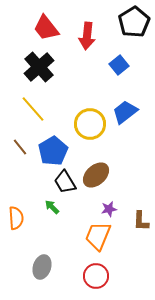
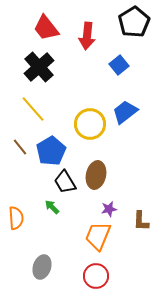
blue pentagon: moved 2 px left
brown ellipse: rotated 36 degrees counterclockwise
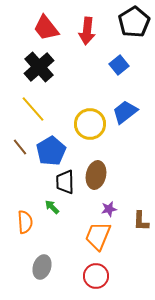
red arrow: moved 5 px up
black trapezoid: rotated 30 degrees clockwise
orange semicircle: moved 9 px right, 4 px down
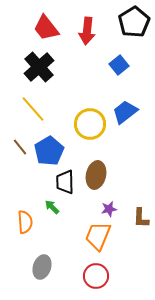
blue pentagon: moved 2 px left
brown L-shape: moved 3 px up
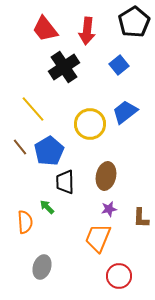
red trapezoid: moved 1 px left, 1 px down
black cross: moved 25 px right; rotated 8 degrees clockwise
brown ellipse: moved 10 px right, 1 px down
green arrow: moved 5 px left
orange trapezoid: moved 2 px down
red circle: moved 23 px right
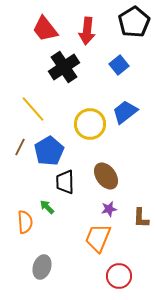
brown line: rotated 66 degrees clockwise
brown ellipse: rotated 48 degrees counterclockwise
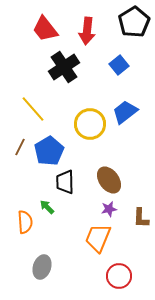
brown ellipse: moved 3 px right, 4 px down
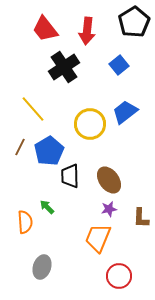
black trapezoid: moved 5 px right, 6 px up
